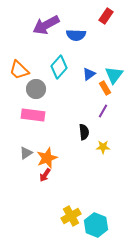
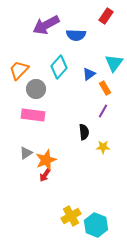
orange trapezoid: rotated 90 degrees clockwise
cyan triangle: moved 12 px up
orange star: moved 1 px left, 2 px down
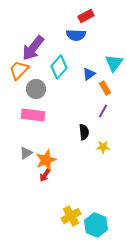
red rectangle: moved 20 px left; rotated 28 degrees clockwise
purple arrow: moved 13 px left, 23 px down; rotated 24 degrees counterclockwise
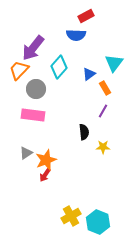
cyan hexagon: moved 2 px right, 3 px up
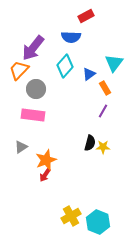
blue semicircle: moved 5 px left, 2 px down
cyan diamond: moved 6 px right, 1 px up
black semicircle: moved 6 px right, 11 px down; rotated 21 degrees clockwise
gray triangle: moved 5 px left, 6 px up
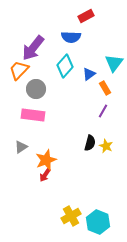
yellow star: moved 3 px right, 1 px up; rotated 24 degrees clockwise
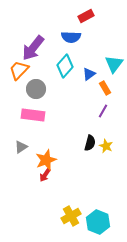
cyan triangle: moved 1 px down
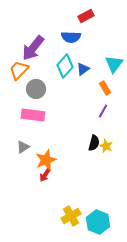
blue triangle: moved 6 px left, 5 px up
black semicircle: moved 4 px right
gray triangle: moved 2 px right
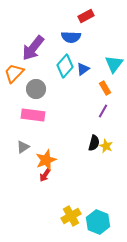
orange trapezoid: moved 5 px left, 3 px down
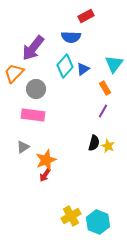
yellow star: moved 2 px right
